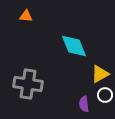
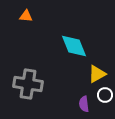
yellow triangle: moved 3 px left
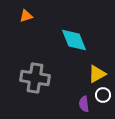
orange triangle: rotated 24 degrees counterclockwise
cyan diamond: moved 6 px up
gray cross: moved 7 px right, 6 px up
white circle: moved 2 px left
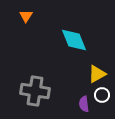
orange triangle: rotated 40 degrees counterclockwise
gray cross: moved 13 px down
white circle: moved 1 px left
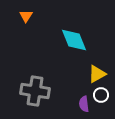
white circle: moved 1 px left
